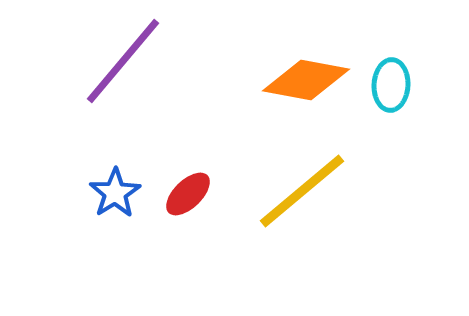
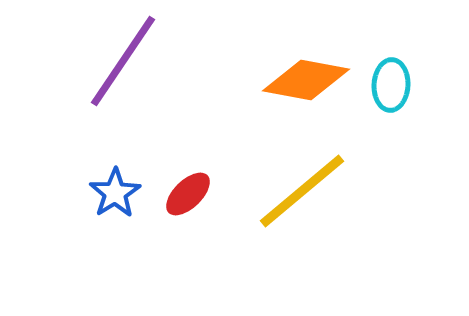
purple line: rotated 6 degrees counterclockwise
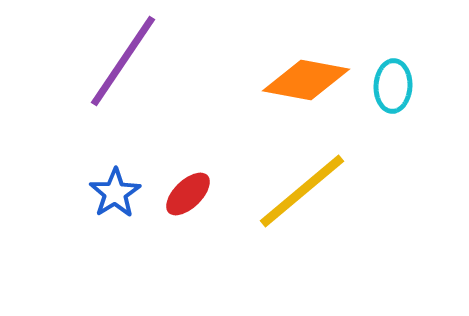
cyan ellipse: moved 2 px right, 1 px down
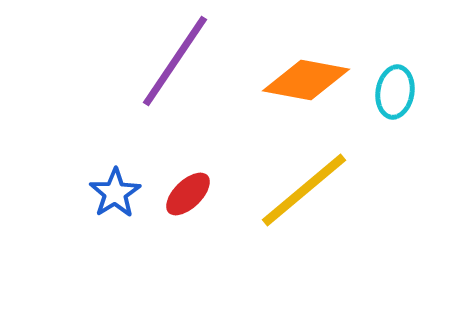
purple line: moved 52 px right
cyan ellipse: moved 2 px right, 6 px down; rotated 6 degrees clockwise
yellow line: moved 2 px right, 1 px up
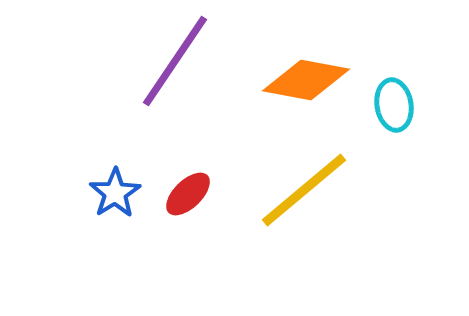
cyan ellipse: moved 1 px left, 13 px down; rotated 18 degrees counterclockwise
